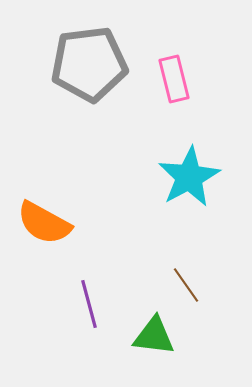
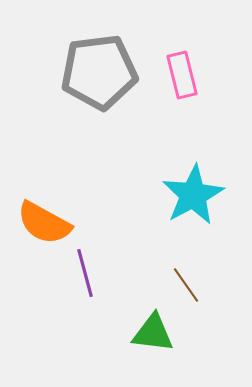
gray pentagon: moved 10 px right, 8 px down
pink rectangle: moved 8 px right, 4 px up
cyan star: moved 4 px right, 18 px down
purple line: moved 4 px left, 31 px up
green triangle: moved 1 px left, 3 px up
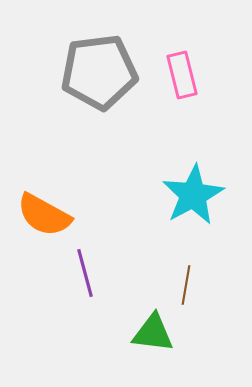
orange semicircle: moved 8 px up
brown line: rotated 45 degrees clockwise
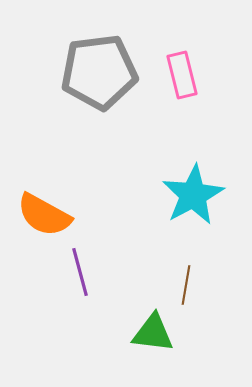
purple line: moved 5 px left, 1 px up
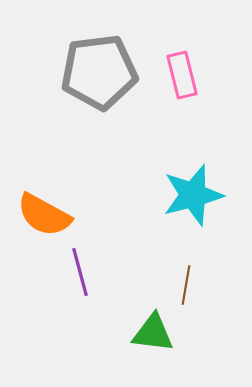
cyan star: rotated 14 degrees clockwise
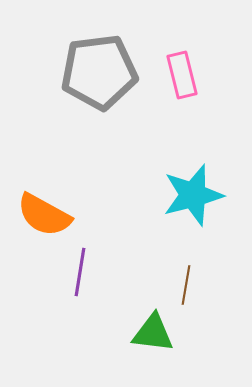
purple line: rotated 24 degrees clockwise
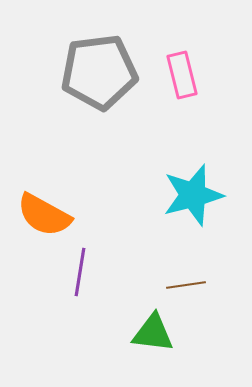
brown line: rotated 72 degrees clockwise
